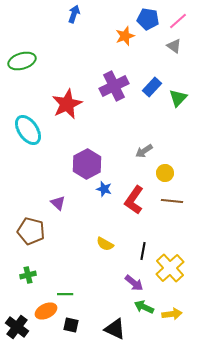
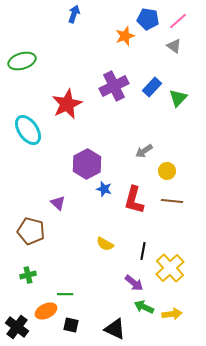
yellow circle: moved 2 px right, 2 px up
red L-shape: rotated 20 degrees counterclockwise
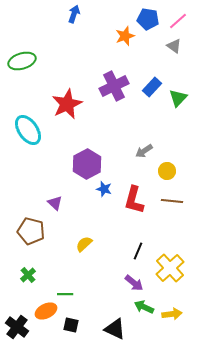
purple triangle: moved 3 px left
yellow semicircle: moved 21 px left; rotated 108 degrees clockwise
black line: moved 5 px left; rotated 12 degrees clockwise
green cross: rotated 28 degrees counterclockwise
